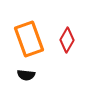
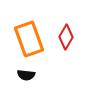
red diamond: moved 1 px left, 3 px up
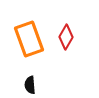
black semicircle: moved 4 px right, 10 px down; rotated 78 degrees clockwise
